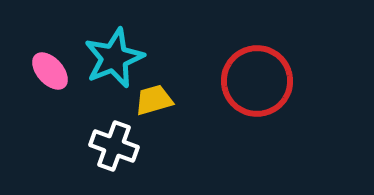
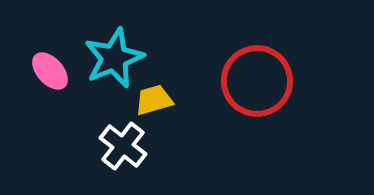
white cross: moved 9 px right; rotated 18 degrees clockwise
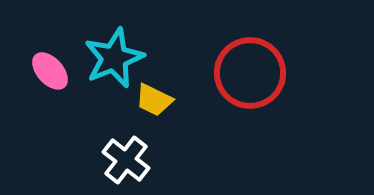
red circle: moved 7 px left, 8 px up
yellow trapezoid: rotated 138 degrees counterclockwise
white cross: moved 3 px right, 14 px down
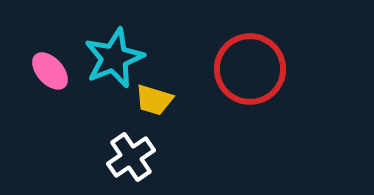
red circle: moved 4 px up
yellow trapezoid: rotated 9 degrees counterclockwise
white cross: moved 5 px right, 3 px up; rotated 18 degrees clockwise
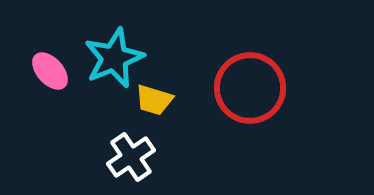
red circle: moved 19 px down
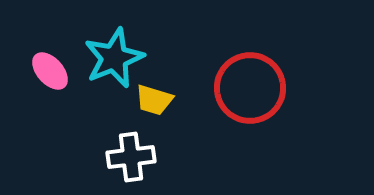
white cross: rotated 27 degrees clockwise
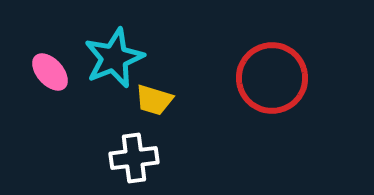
pink ellipse: moved 1 px down
red circle: moved 22 px right, 10 px up
white cross: moved 3 px right, 1 px down
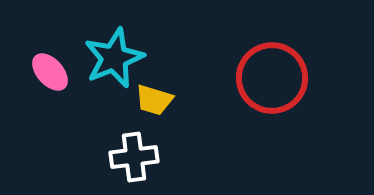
white cross: moved 1 px up
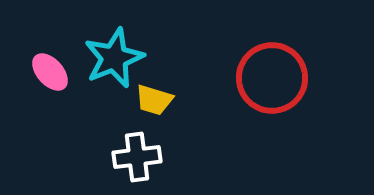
white cross: moved 3 px right
